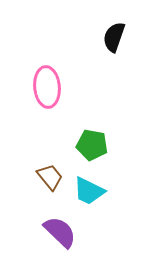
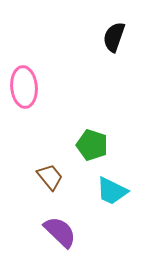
pink ellipse: moved 23 px left
green pentagon: rotated 8 degrees clockwise
cyan trapezoid: moved 23 px right
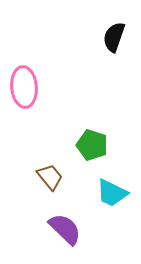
cyan trapezoid: moved 2 px down
purple semicircle: moved 5 px right, 3 px up
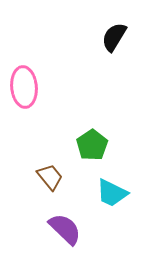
black semicircle: rotated 12 degrees clockwise
green pentagon: rotated 20 degrees clockwise
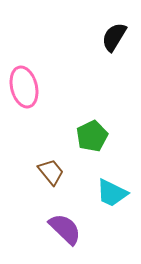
pink ellipse: rotated 9 degrees counterclockwise
green pentagon: moved 9 px up; rotated 8 degrees clockwise
brown trapezoid: moved 1 px right, 5 px up
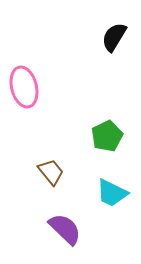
green pentagon: moved 15 px right
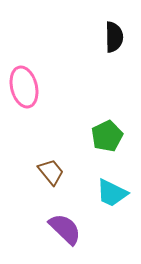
black semicircle: rotated 148 degrees clockwise
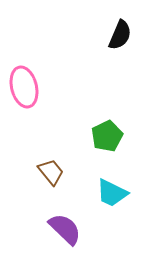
black semicircle: moved 6 px right, 2 px up; rotated 24 degrees clockwise
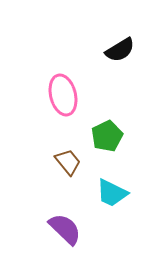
black semicircle: moved 15 px down; rotated 36 degrees clockwise
pink ellipse: moved 39 px right, 8 px down
brown trapezoid: moved 17 px right, 10 px up
